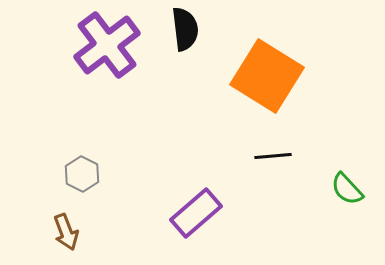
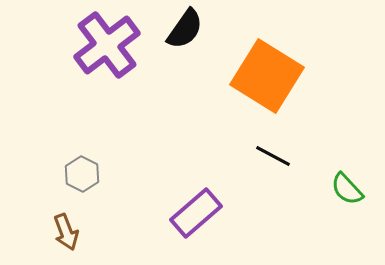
black semicircle: rotated 42 degrees clockwise
black line: rotated 33 degrees clockwise
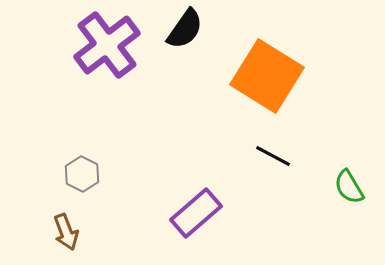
green semicircle: moved 2 px right, 2 px up; rotated 12 degrees clockwise
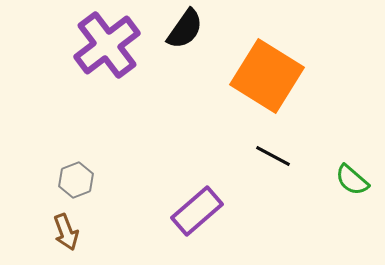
gray hexagon: moved 6 px left, 6 px down; rotated 12 degrees clockwise
green semicircle: moved 3 px right, 7 px up; rotated 18 degrees counterclockwise
purple rectangle: moved 1 px right, 2 px up
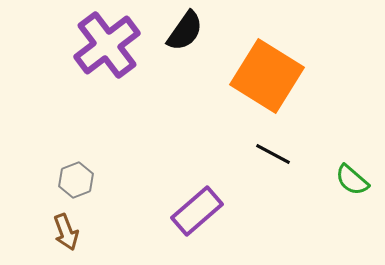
black semicircle: moved 2 px down
black line: moved 2 px up
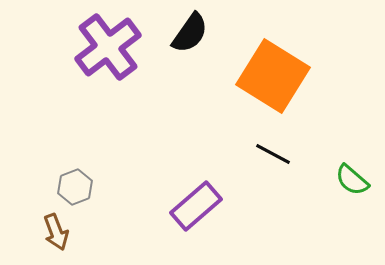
black semicircle: moved 5 px right, 2 px down
purple cross: moved 1 px right, 2 px down
orange square: moved 6 px right
gray hexagon: moved 1 px left, 7 px down
purple rectangle: moved 1 px left, 5 px up
brown arrow: moved 10 px left
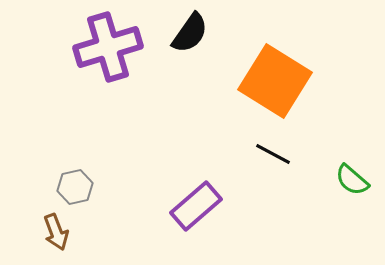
purple cross: rotated 20 degrees clockwise
orange square: moved 2 px right, 5 px down
gray hexagon: rotated 8 degrees clockwise
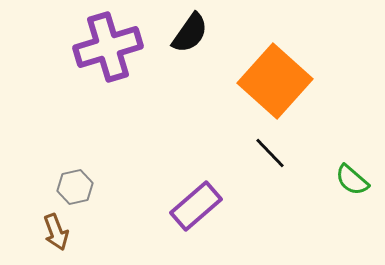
orange square: rotated 10 degrees clockwise
black line: moved 3 px left, 1 px up; rotated 18 degrees clockwise
